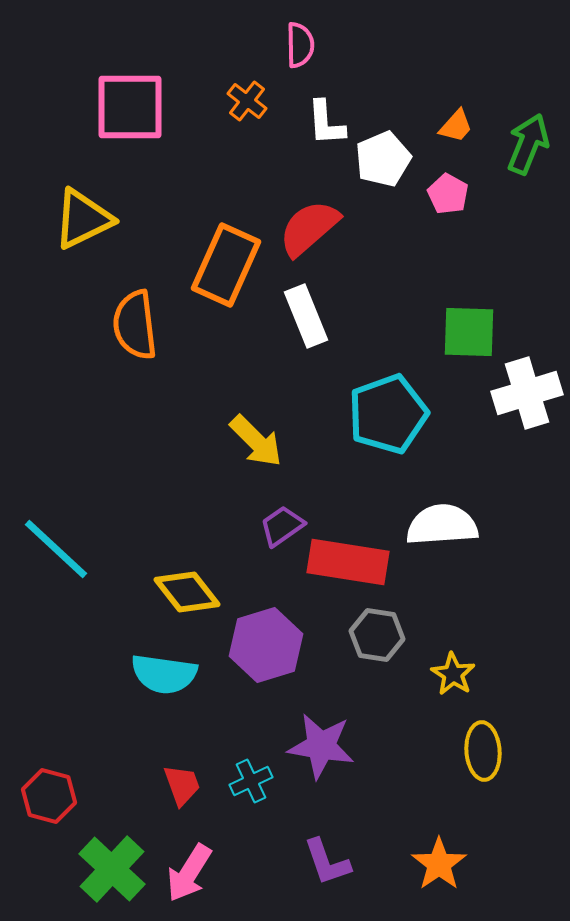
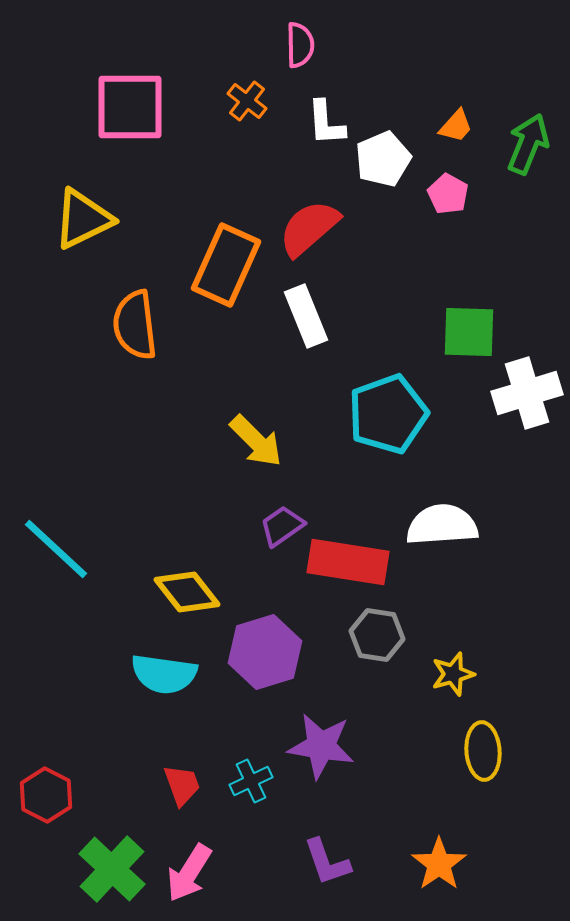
purple hexagon: moved 1 px left, 7 px down
yellow star: rotated 24 degrees clockwise
red hexagon: moved 3 px left, 1 px up; rotated 12 degrees clockwise
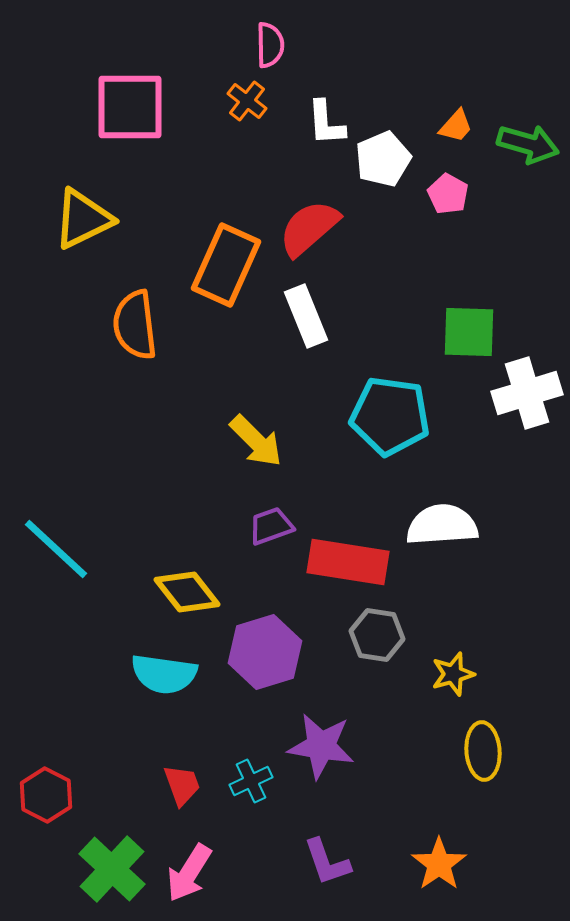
pink semicircle: moved 30 px left
green arrow: rotated 84 degrees clockwise
cyan pentagon: moved 2 px right, 2 px down; rotated 28 degrees clockwise
purple trapezoid: moved 11 px left; rotated 15 degrees clockwise
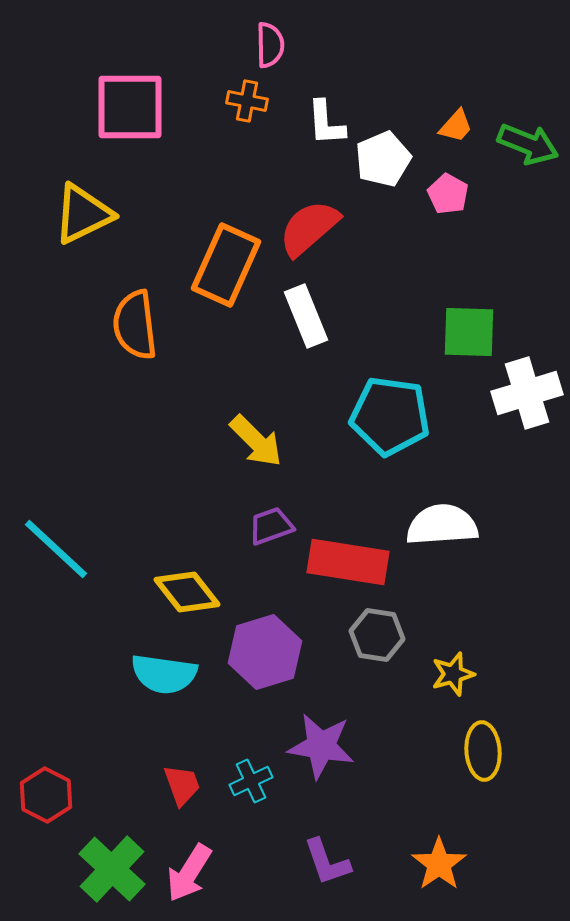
orange cross: rotated 27 degrees counterclockwise
green arrow: rotated 6 degrees clockwise
yellow triangle: moved 5 px up
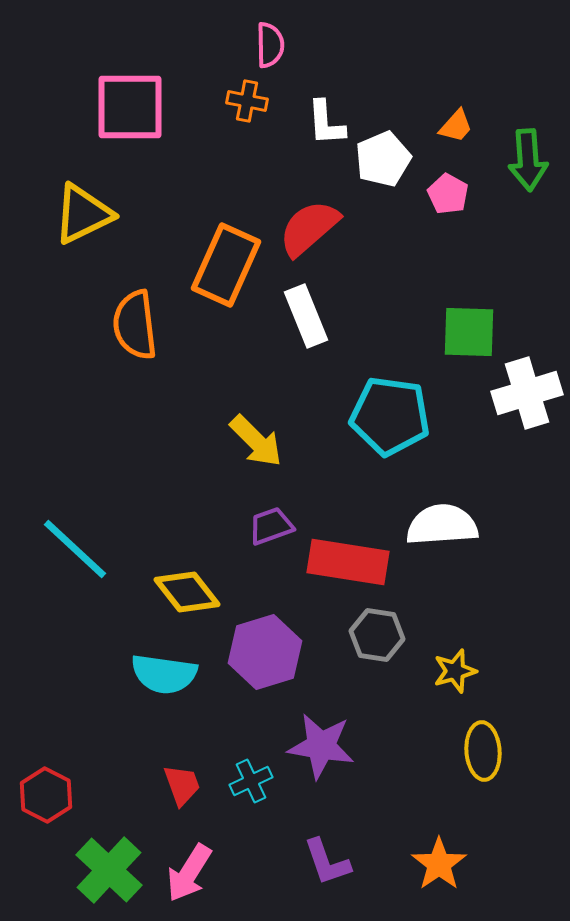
green arrow: moved 16 px down; rotated 64 degrees clockwise
cyan line: moved 19 px right
yellow star: moved 2 px right, 3 px up
green cross: moved 3 px left, 1 px down
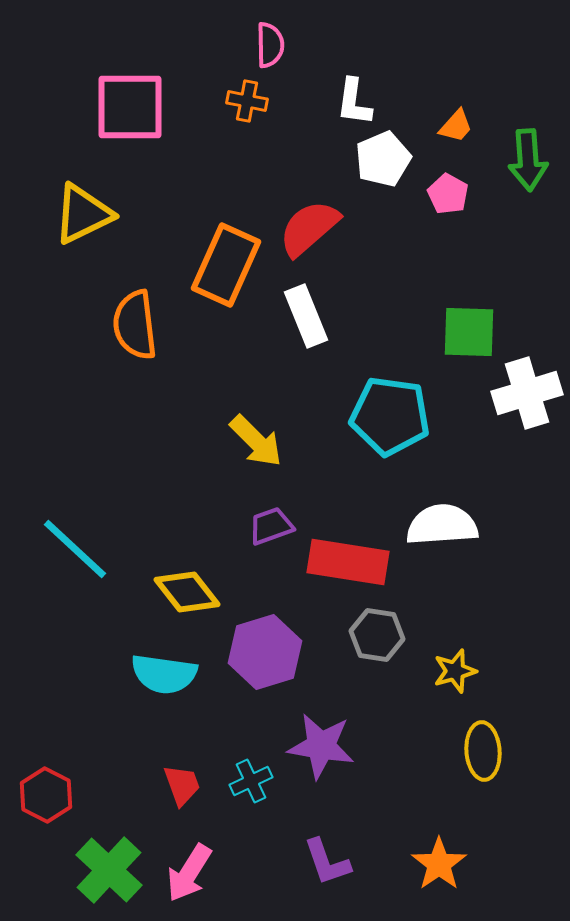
white L-shape: moved 28 px right, 21 px up; rotated 12 degrees clockwise
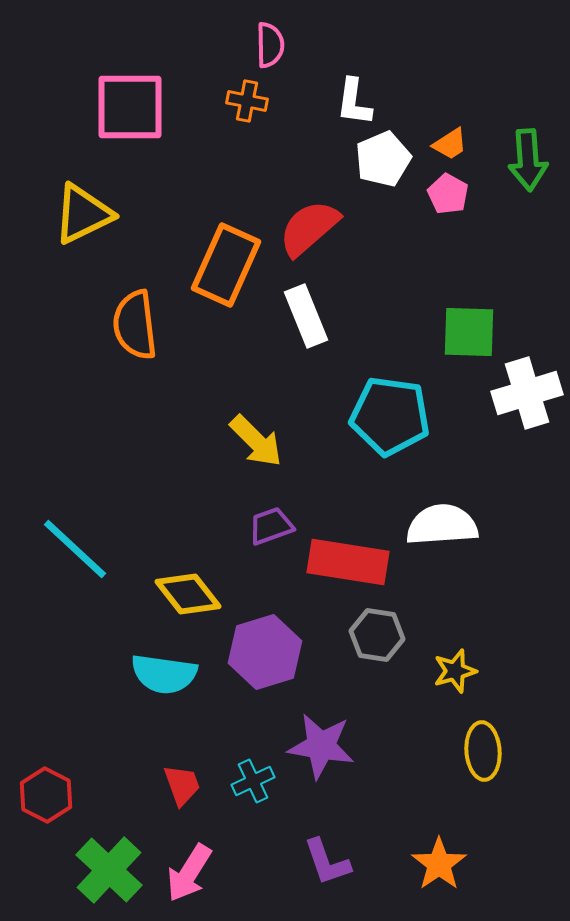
orange trapezoid: moved 6 px left, 18 px down; rotated 15 degrees clockwise
yellow diamond: moved 1 px right, 2 px down
cyan cross: moved 2 px right
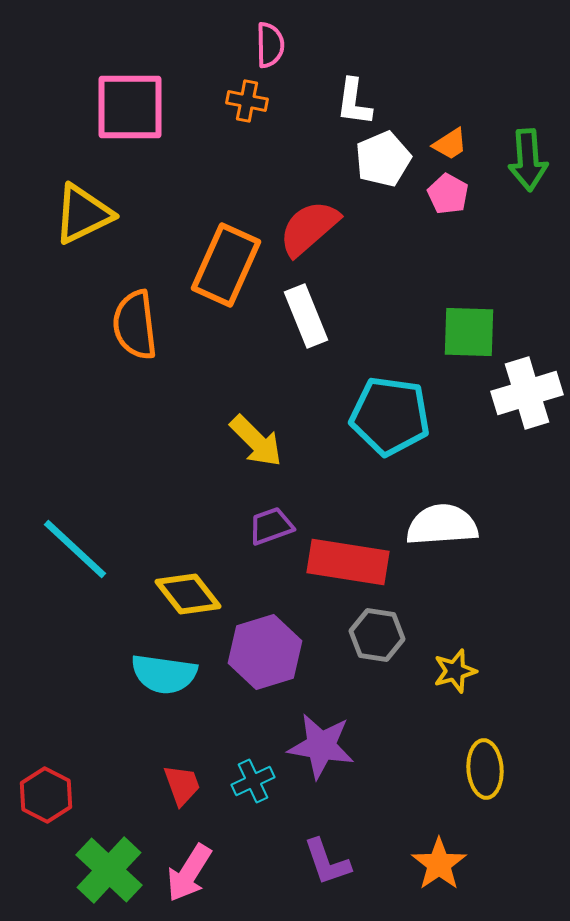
yellow ellipse: moved 2 px right, 18 px down
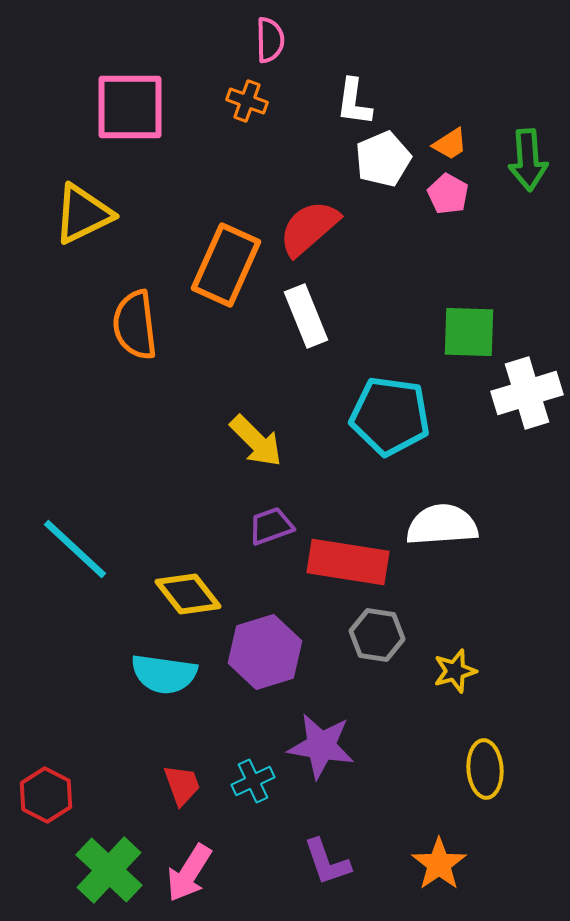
pink semicircle: moved 5 px up
orange cross: rotated 9 degrees clockwise
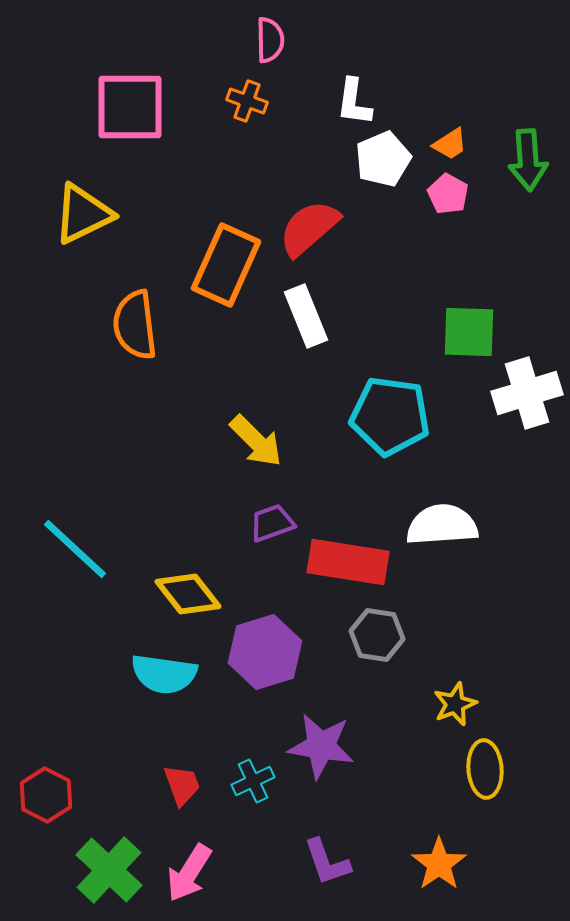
purple trapezoid: moved 1 px right, 3 px up
yellow star: moved 33 px down; rotated 6 degrees counterclockwise
